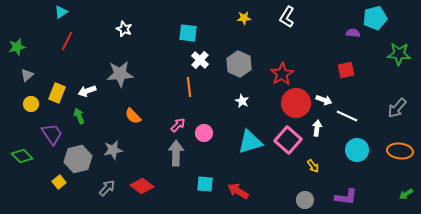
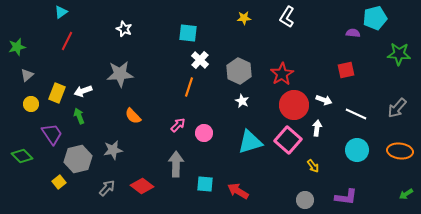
gray hexagon at (239, 64): moved 7 px down
orange line at (189, 87): rotated 24 degrees clockwise
white arrow at (87, 91): moved 4 px left
red circle at (296, 103): moved 2 px left, 2 px down
white line at (347, 116): moved 9 px right, 2 px up
gray arrow at (176, 153): moved 11 px down
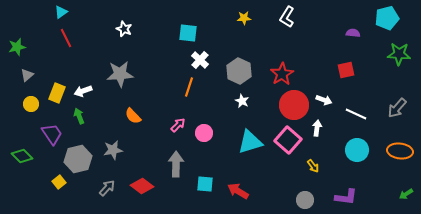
cyan pentagon at (375, 18): moved 12 px right
red line at (67, 41): moved 1 px left, 3 px up; rotated 54 degrees counterclockwise
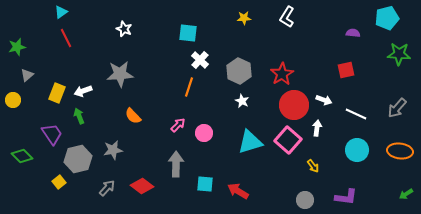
yellow circle at (31, 104): moved 18 px left, 4 px up
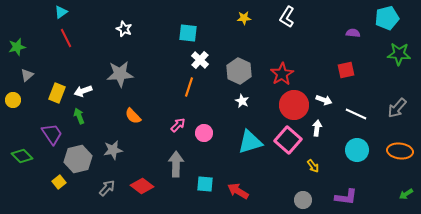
gray circle at (305, 200): moved 2 px left
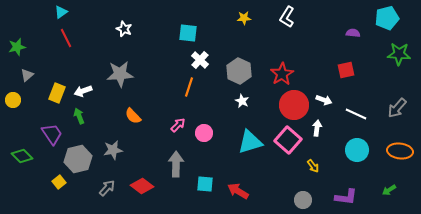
green arrow at (406, 194): moved 17 px left, 4 px up
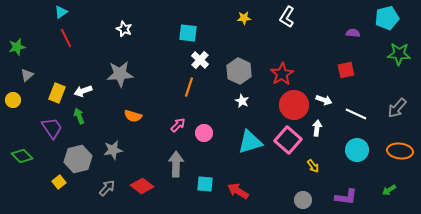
orange semicircle at (133, 116): rotated 30 degrees counterclockwise
purple trapezoid at (52, 134): moved 6 px up
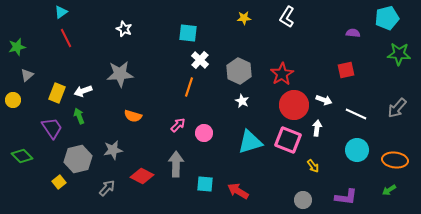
pink square at (288, 140): rotated 20 degrees counterclockwise
orange ellipse at (400, 151): moved 5 px left, 9 px down
red diamond at (142, 186): moved 10 px up; rotated 10 degrees counterclockwise
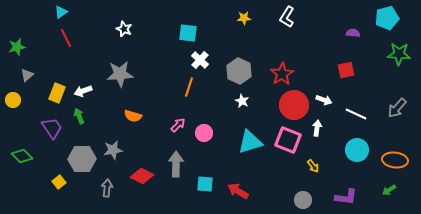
gray hexagon at (78, 159): moved 4 px right; rotated 12 degrees clockwise
gray arrow at (107, 188): rotated 36 degrees counterclockwise
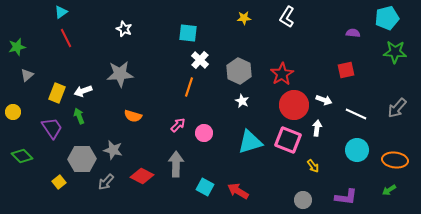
green star at (399, 54): moved 4 px left, 2 px up
yellow circle at (13, 100): moved 12 px down
gray star at (113, 150): rotated 24 degrees clockwise
cyan square at (205, 184): moved 3 px down; rotated 24 degrees clockwise
gray arrow at (107, 188): moved 1 px left, 6 px up; rotated 144 degrees counterclockwise
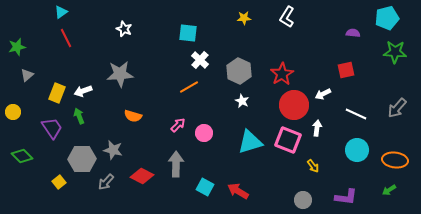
orange line at (189, 87): rotated 42 degrees clockwise
white arrow at (324, 100): moved 1 px left, 6 px up; rotated 133 degrees clockwise
